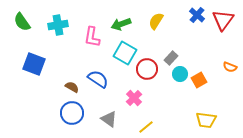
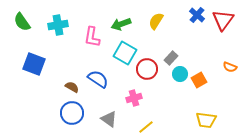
pink cross: rotated 28 degrees clockwise
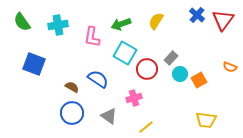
gray triangle: moved 3 px up
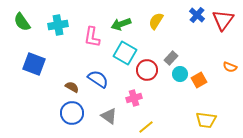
red circle: moved 1 px down
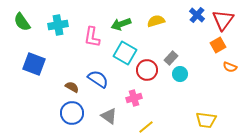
yellow semicircle: rotated 42 degrees clockwise
orange square: moved 19 px right, 35 px up
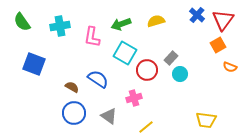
cyan cross: moved 2 px right, 1 px down
blue circle: moved 2 px right
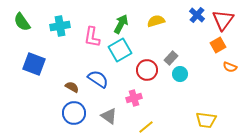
green arrow: rotated 138 degrees clockwise
cyan square: moved 5 px left, 3 px up; rotated 30 degrees clockwise
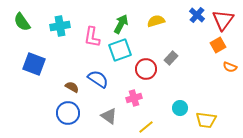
cyan square: rotated 10 degrees clockwise
red circle: moved 1 px left, 1 px up
cyan circle: moved 34 px down
blue circle: moved 6 px left
